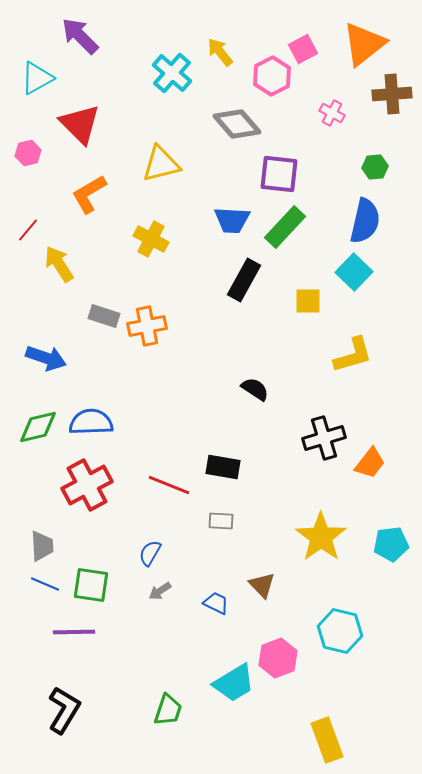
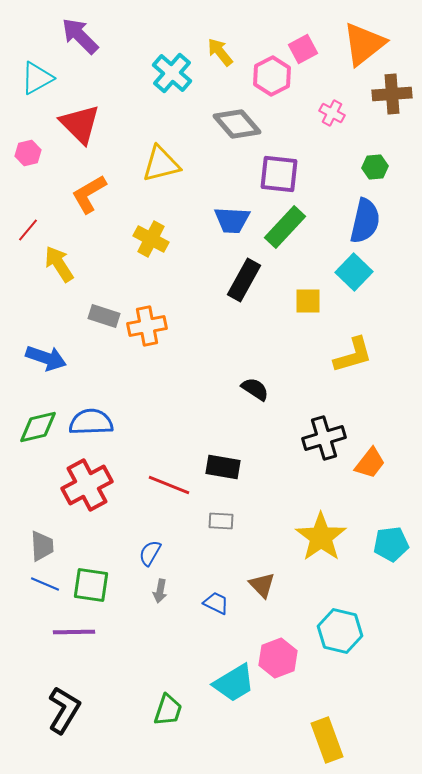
gray arrow at (160, 591): rotated 45 degrees counterclockwise
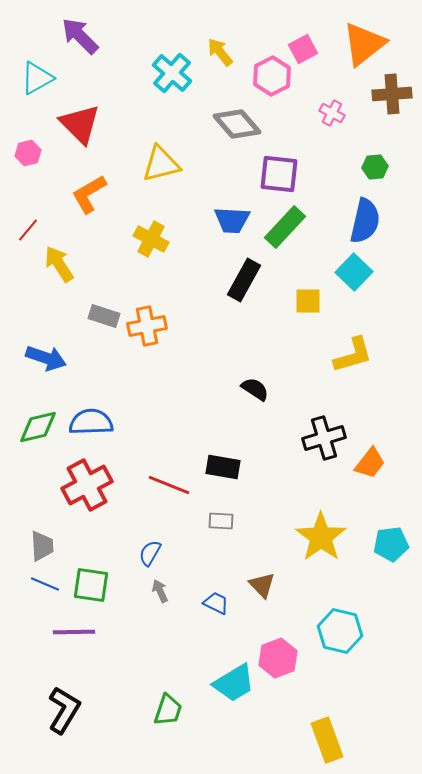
gray arrow at (160, 591): rotated 145 degrees clockwise
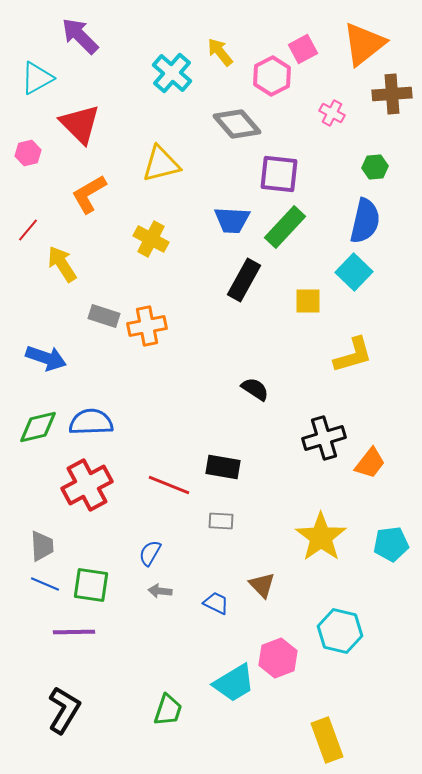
yellow arrow at (59, 264): moved 3 px right
gray arrow at (160, 591): rotated 60 degrees counterclockwise
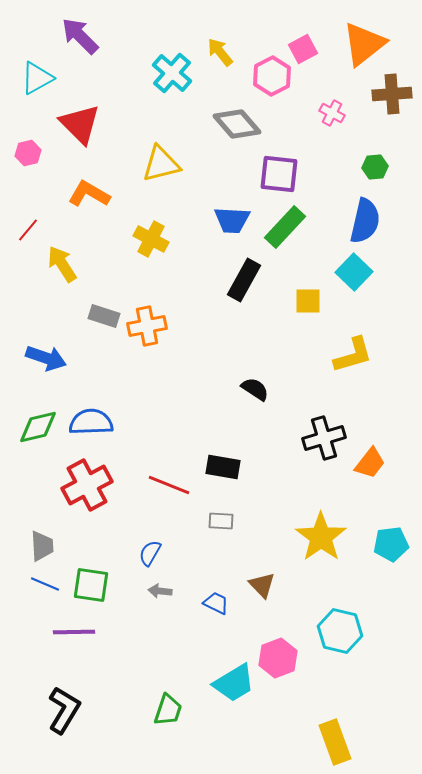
orange L-shape at (89, 194): rotated 60 degrees clockwise
yellow rectangle at (327, 740): moved 8 px right, 2 px down
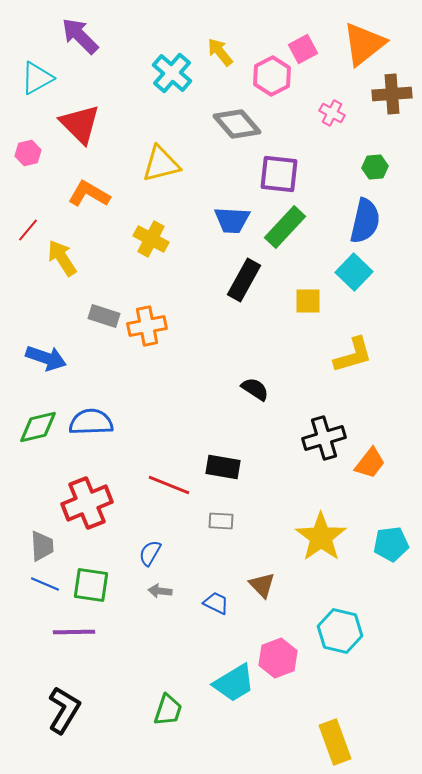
yellow arrow at (62, 264): moved 6 px up
red cross at (87, 485): moved 18 px down; rotated 6 degrees clockwise
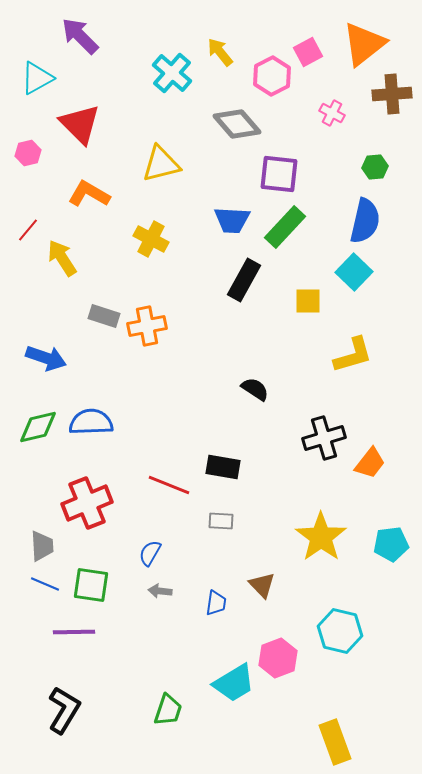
pink square at (303, 49): moved 5 px right, 3 px down
blue trapezoid at (216, 603): rotated 72 degrees clockwise
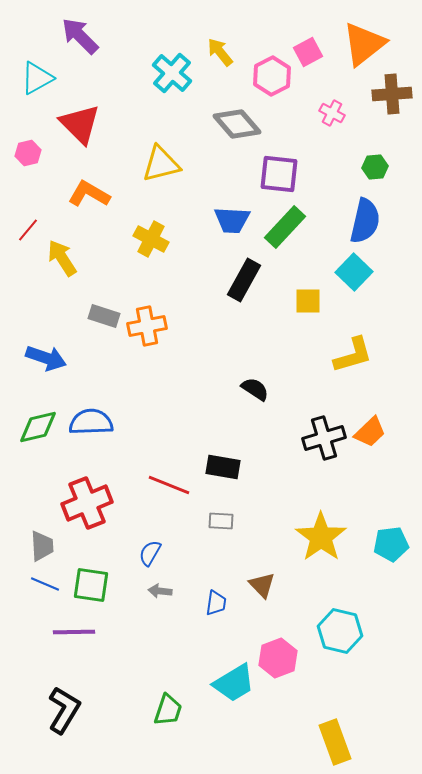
orange trapezoid at (370, 463): moved 31 px up; rotated 8 degrees clockwise
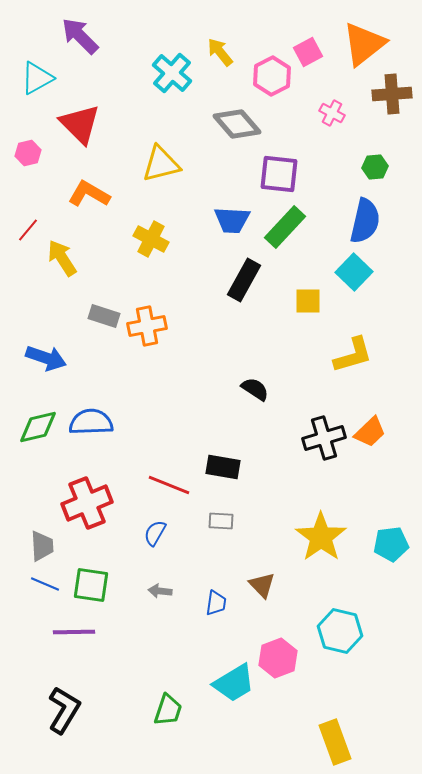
blue semicircle at (150, 553): moved 5 px right, 20 px up
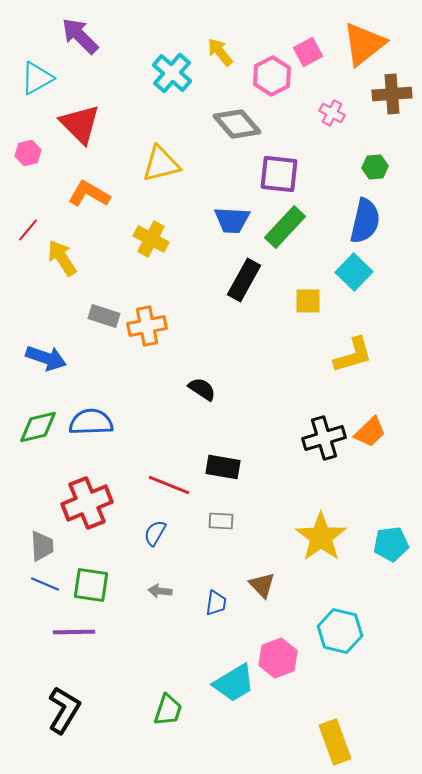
black semicircle at (255, 389): moved 53 px left
